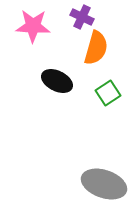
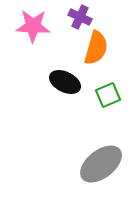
purple cross: moved 2 px left
black ellipse: moved 8 px right, 1 px down
green square: moved 2 px down; rotated 10 degrees clockwise
gray ellipse: moved 3 px left, 20 px up; rotated 57 degrees counterclockwise
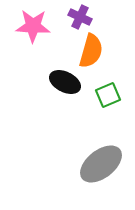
orange semicircle: moved 5 px left, 3 px down
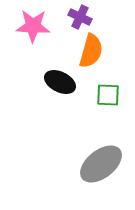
black ellipse: moved 5 px left
green square: rotated 25 degrees clockwise
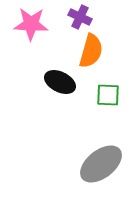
pink star: moved 2 px left, 2 px up
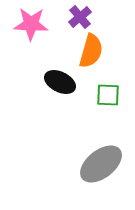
purple cross: rotated 25 degrees clockwise
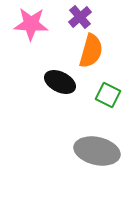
green square: rotated 25 degrees clockwise
gray ellipse: moved 4 px left, 13 px up; rotated 51 degrees clockwise
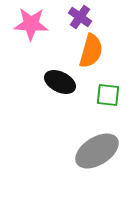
purple cross: rotated 15 degrees counterclockwise
green square: rotated 20 degrees counterclockwise
gray ellipse: rotated 45 degrees counterclockwise
